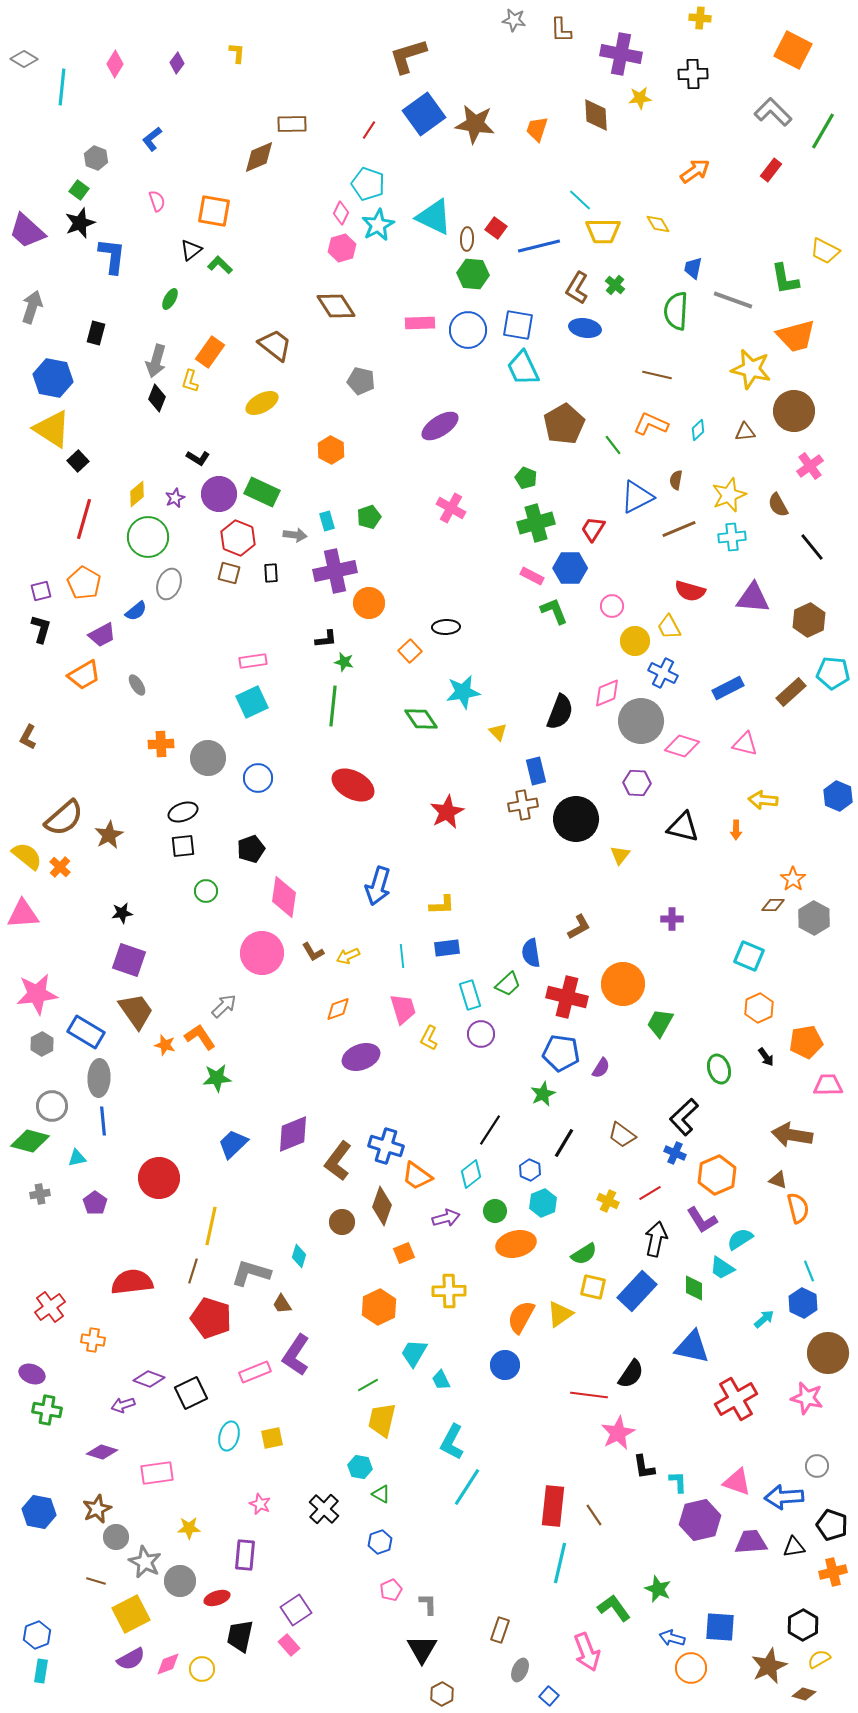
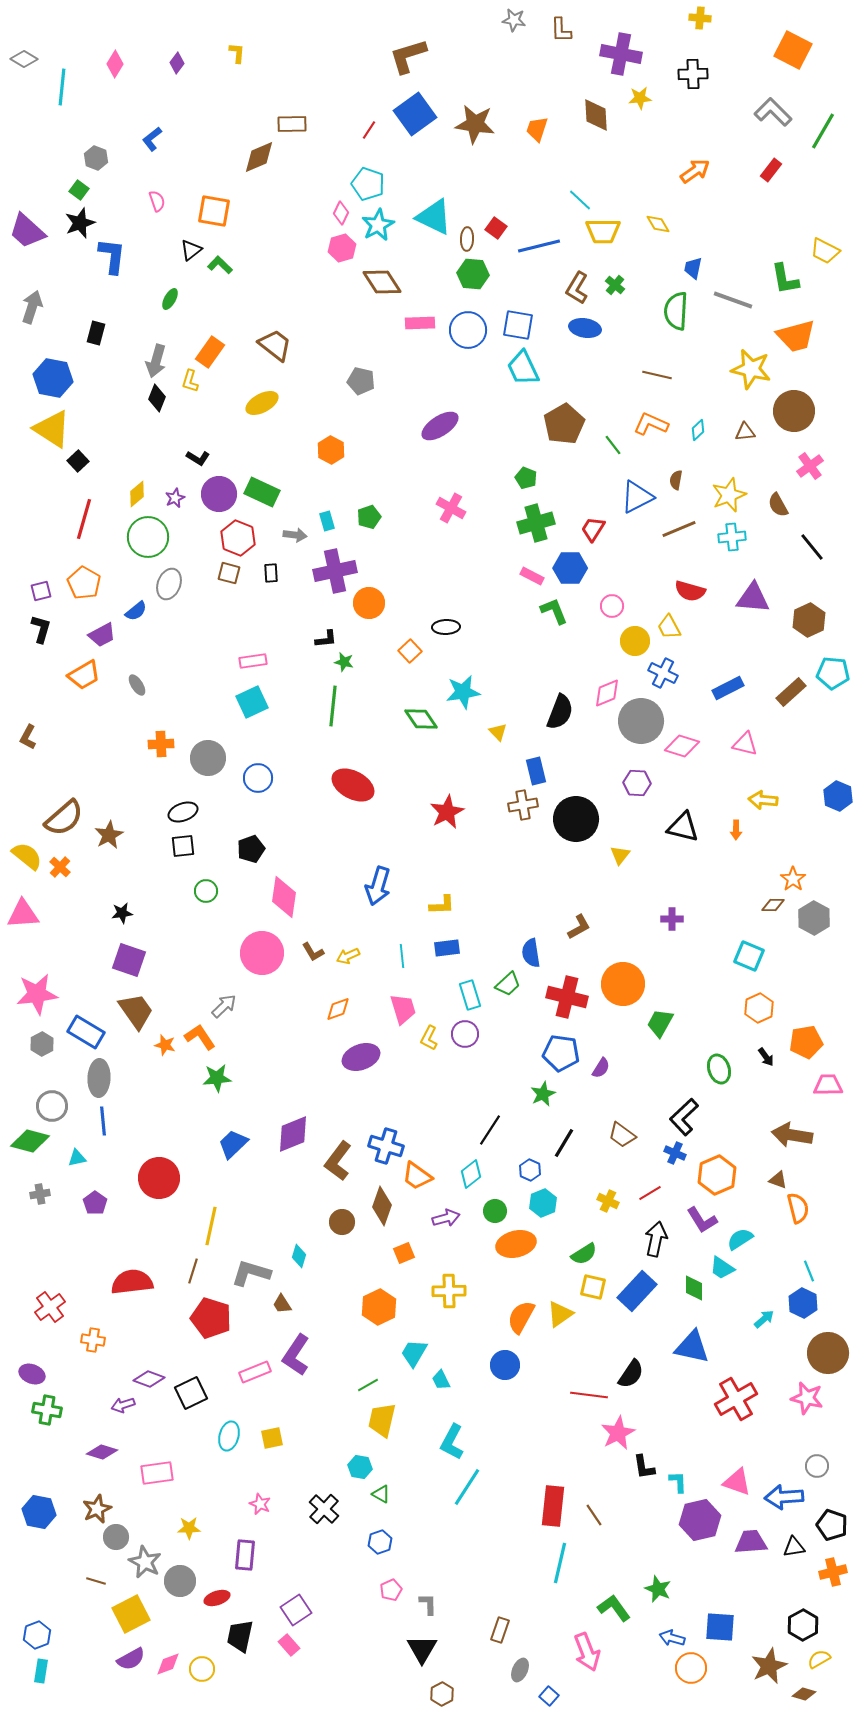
blue square at (424, 114): moved 9 px left
brown diamond at (336, 306): moved 46 px right, 24 px up
purple circle at (481, 1034): moved 16 px left
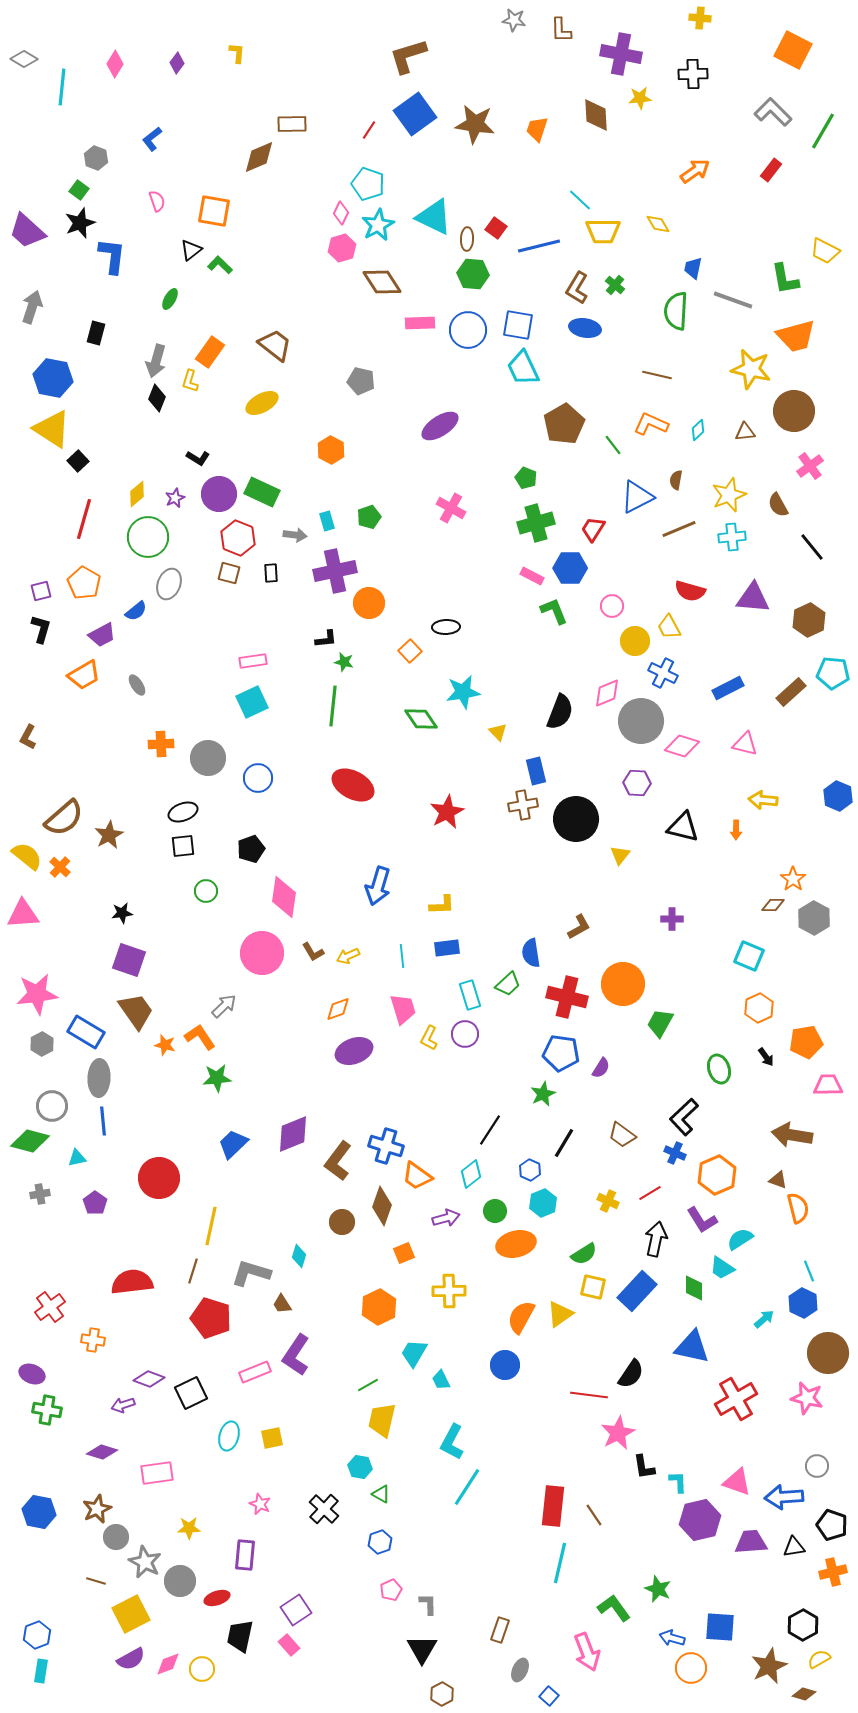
purple ellipse at (361, 1057): moved 7 px left, 6 px up
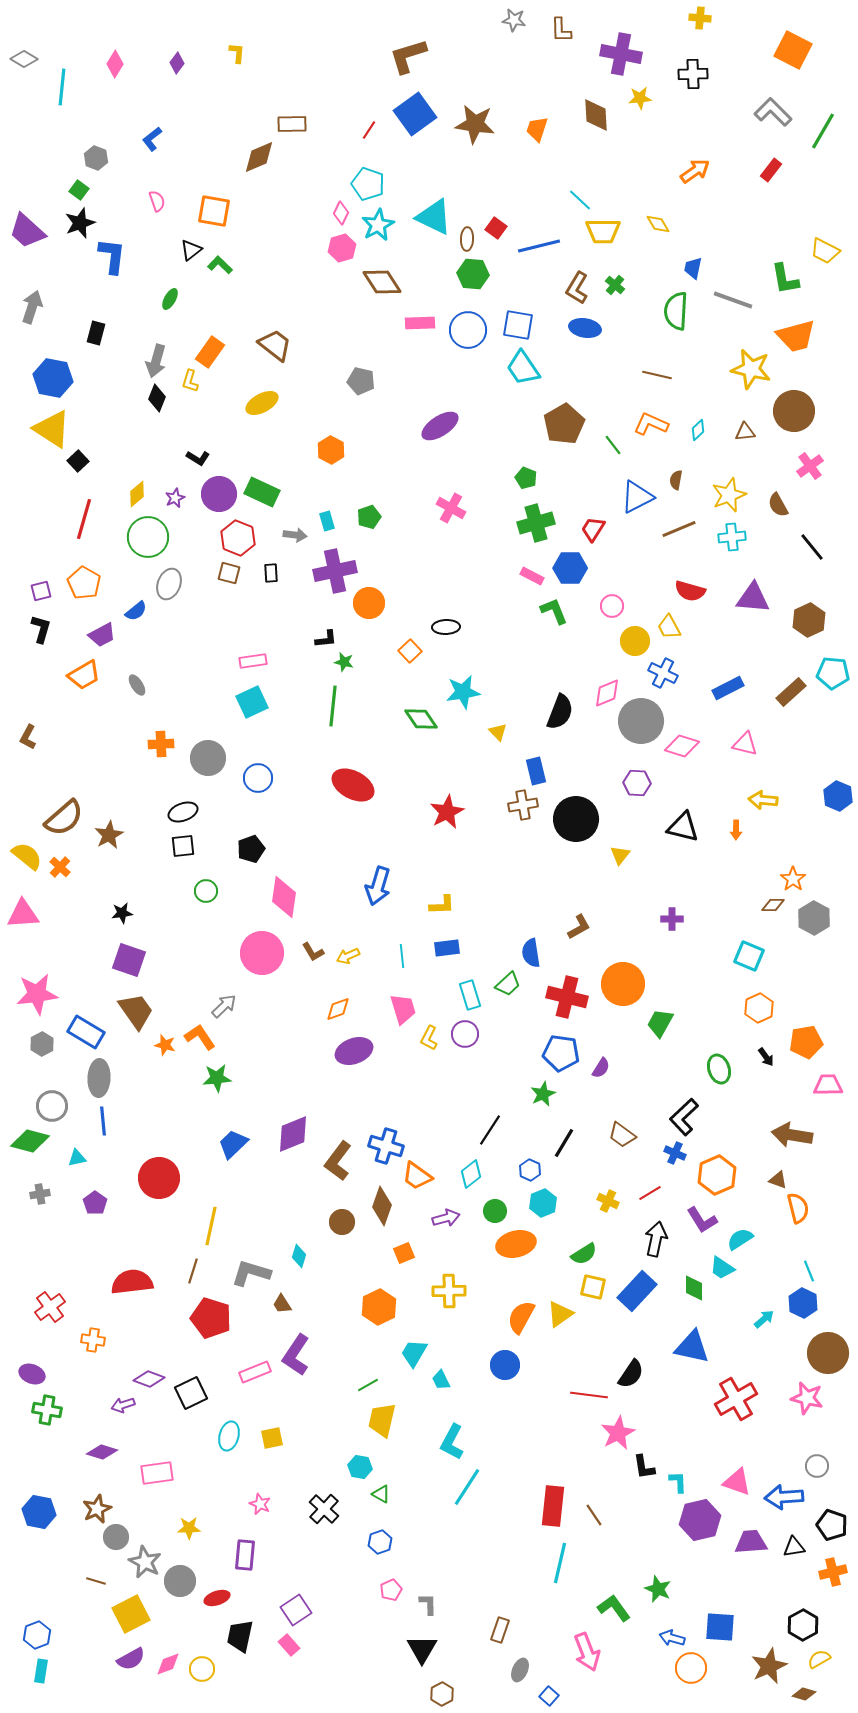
cyan trapezoid at (523, 368): rotated 9 degrees counterclockwise
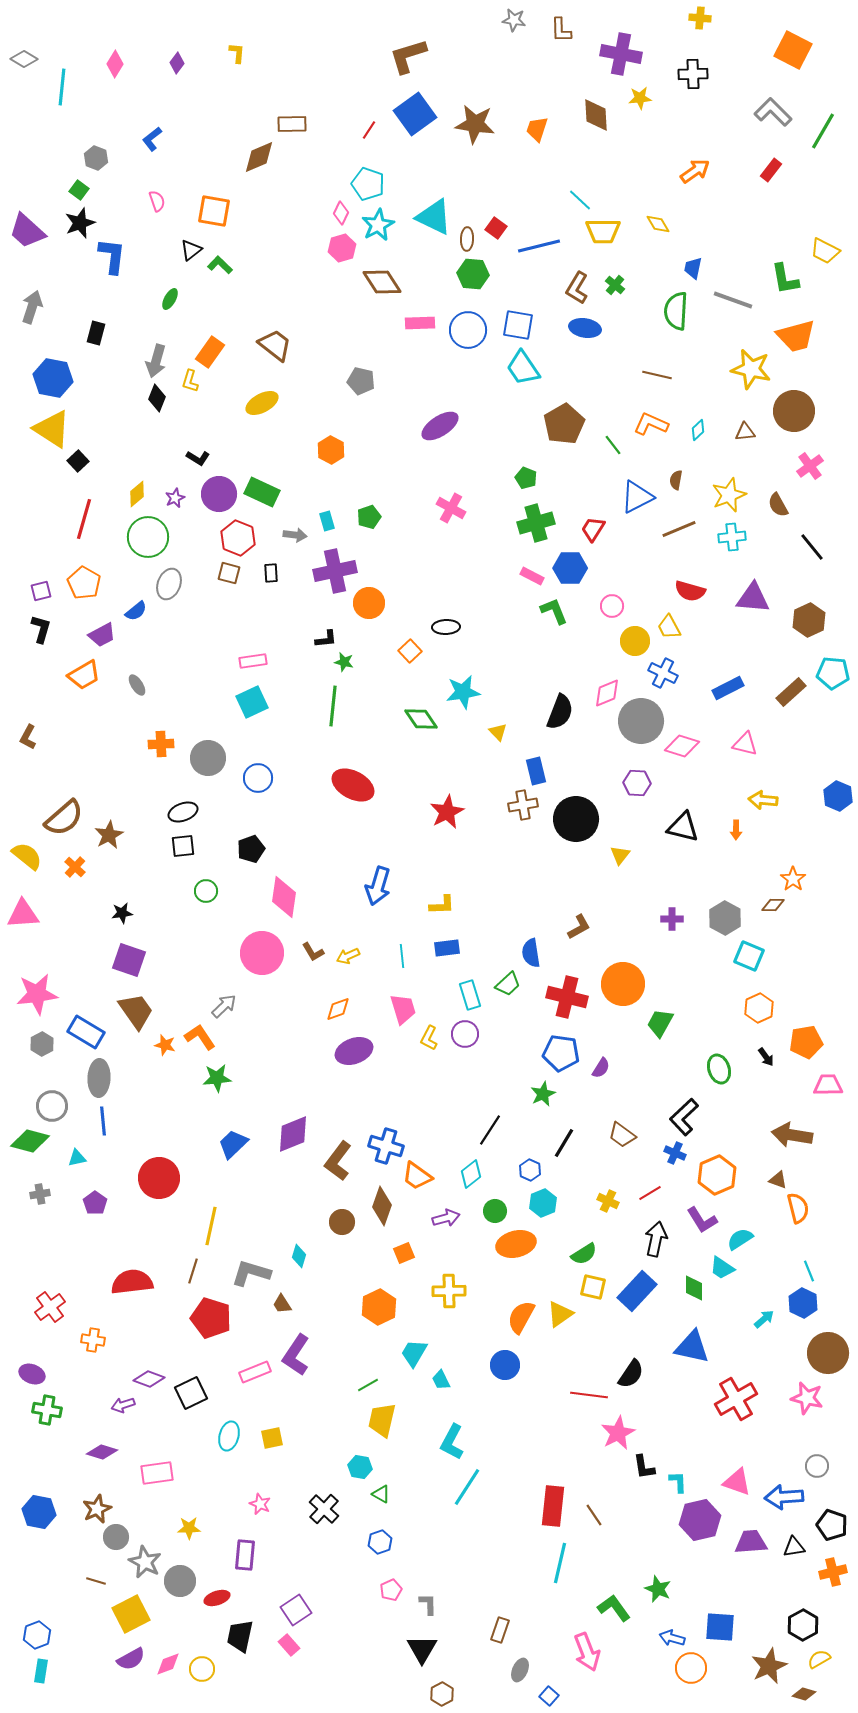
orange cross at (60, 867): moved 15 px right
gray hexagon at (814, 918): moved 89 px left
